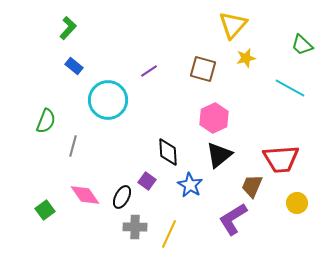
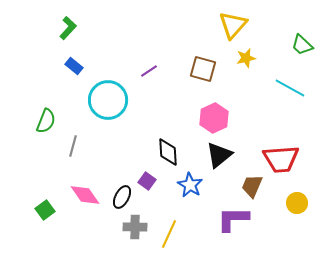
purple L-shape: rotated 32 degrees clockwise
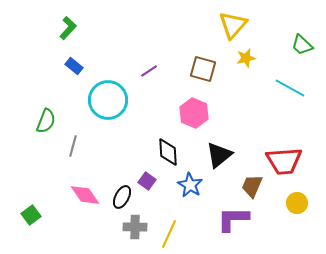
pink hexagon: moved 20 px left, 5 px up; rotated 12 degrees counterclockwise
red trapezoid: moved 3 px right, 2 px down
green square: moved 14 px left, 5 px down
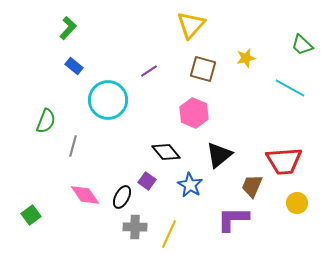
yellow triangle: moved 42 px left
black diamond: moved 2 px left; rotated 36 degrees counterclockwise
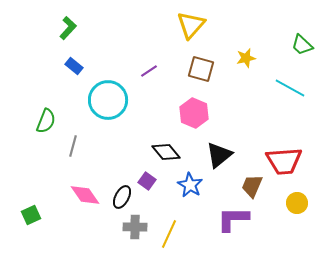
brown square: moved 2 px left
green square: rotated 12 degrees clockwise
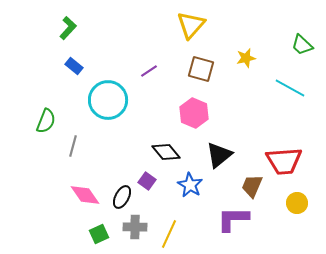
green square: moved 68 px right, 19 px down
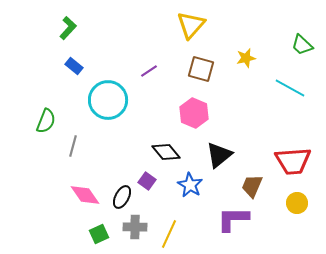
red trapezoid: moved 9 px right
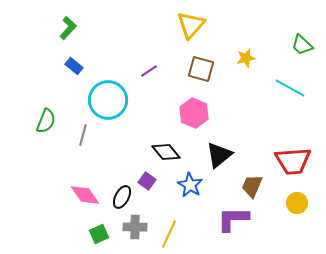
gray line: moved 10 px right, 11 px up
